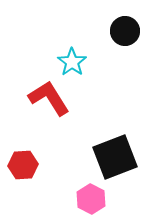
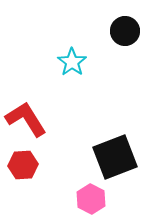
red L-shape: moved 23 px left, 21 px down
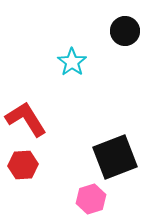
pink hexagon: rotated 16 degrees clockwise
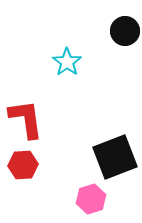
cyan star: moved 5 px left
red L-shape: rotated 24 degrees clockwise
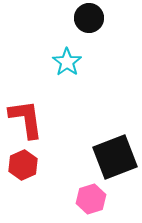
black circle: moved 36 px left, 13 px up
red hexagon: rotated 20 degrees counterclockwise
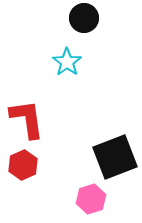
black circle: moved 5 px left
red L-shape: moved 1 px right
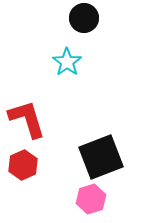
red L-shape: rotated 9 degrees counterclockwise
black square: moved 14 px left
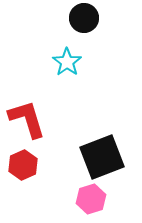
black square: moved 1 px right
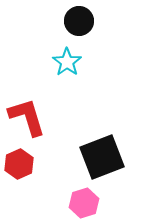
black circle: moved 5 px left, 3 px down
red L-shape: moved 2 px up
red hexagon: moved 4 px left, 1 px up
pink hexagon: moved 7 px left, 4 px down
